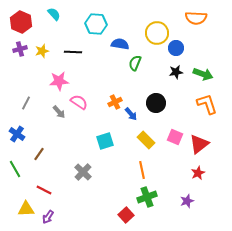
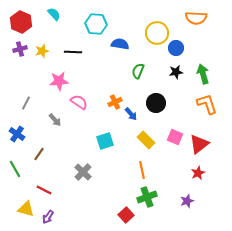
green semicircle: moved 3 px right, 8 px down
green arrow: rotated 126 degrees counterclockwise
gray arrow: moved 4 px left, 8 px down
yellow triangle: rotated 18 degrees clockwise
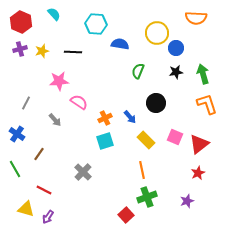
orange cross: moved 10 px left, 16 px down
blue arrow: moved 1 px left, 3 px down
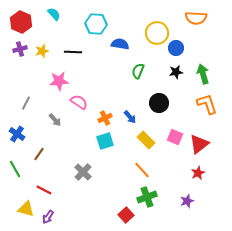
black circle: moved 3 px right
orange line: rotated 30 degrees counterclockwise
